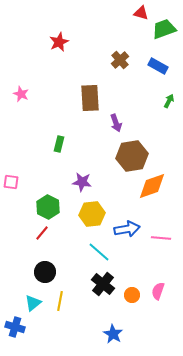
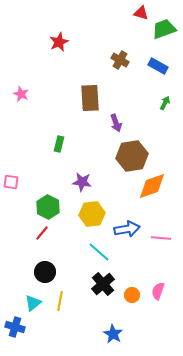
brown cross: rotated 18 degrees counterclockwise
green arrow: moved 4 px left, 2 px down
black cross: rotated 10 degrees clockwise
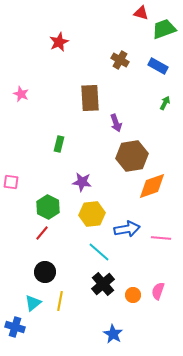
orange circle: moved 1 px right
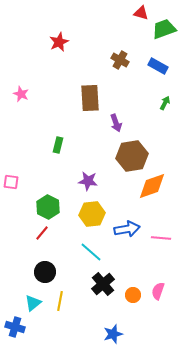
green rectangle: moved 1 px left, 1 px down
purple star: moved 6 px right, 1 px up
cyan line: moved 8 px left
blue star: rotated 24 degrees clockwise
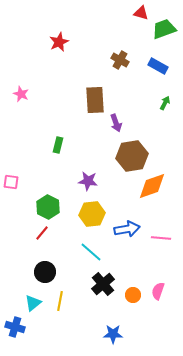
brown rectangle: moved 5 px right, 2 px down
blue star: rotated 18 degrees clockwise
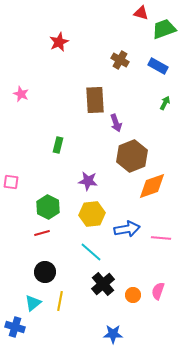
brown hexagon: rotated 12 degrees counterclockwise
red line: rotated 35 degrees clockwise
